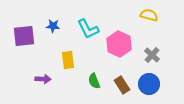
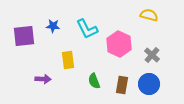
cyan L-shape: moved 1 px left
brown rectangle: rotated 42 degrees clockwise
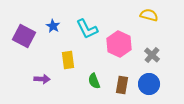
blue star: rotated 24 degrees clockwise
purple square: rotated 35 degrees clockwise
purple arrow: moved 1 px left
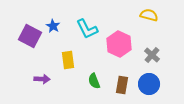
purple square: moved 6 px right
